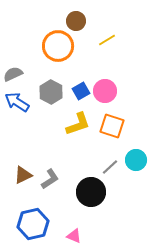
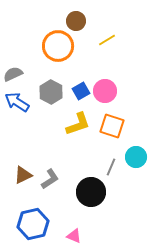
cyan circle: moved 3 px up
gray line: moved 1 px right; rotated 24 degrees counterclockwise
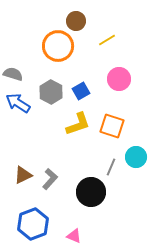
gray semicircle: rotated 42 degrees clockwise
pink circle: moved 14 px right, 12 px up
blue arrow: moved 1 px right, 1 px down
gray L-shape: rotated 15 degrees counterclockwise
blue hexagon: rotated 8 degrees counterclockwise
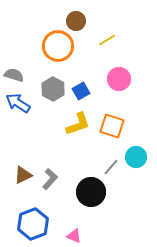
gray semicircle: moved 1 px right, 1 px down
gray hexagon: moved 2 px right, 3 px up
gray line: rotated 18 degrees clockwise
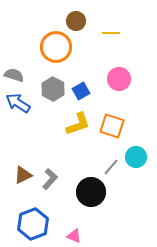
yellow line: moved 4 px right, 7 px up; rotated 30 degrees clockwise
orange circle: moved 2 px left, 1 px down
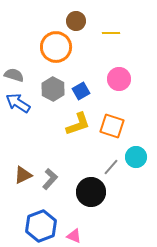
blue hexagon: moved 8 px right, 2 px down
